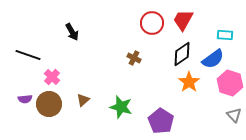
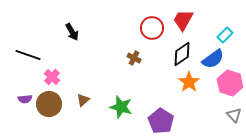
red circle: moved 5 px down
cyan rectangle: rotated 49 degrees counterclockwise
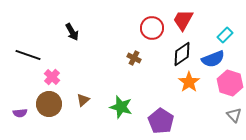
blue semicircle: rotated 15 degrees clockwise
purple semicircle: moved 5 px left, 14 px down
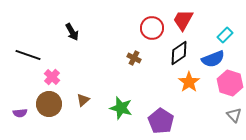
black diamond: moved 3 px left, 1 px up
green star: moved 1 px down
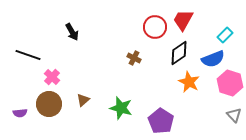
red circle: moved 3 px right, 1 px up
orange star: rotated 10 degrees counterclockwise
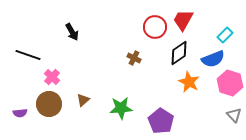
green star: rotated 20 degrees counterclockwise
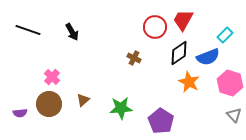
black line: moved 25 px up
blue semicircle: moved 5 px left, 2 px up
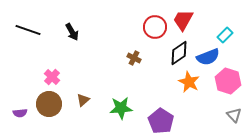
pink hexagon: moved 2 px left, 2 px up
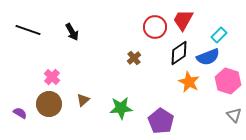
cyan rectangle: moved 6 px left
brown cross: rotated 24 degrees clockwise
purple semicircle: rotated 144 degrees counterclockwise
